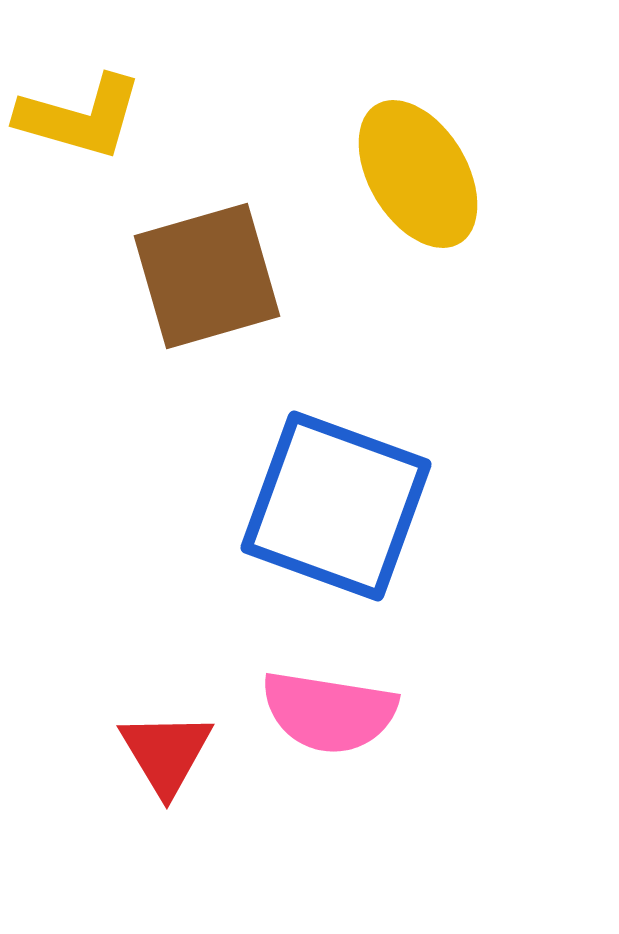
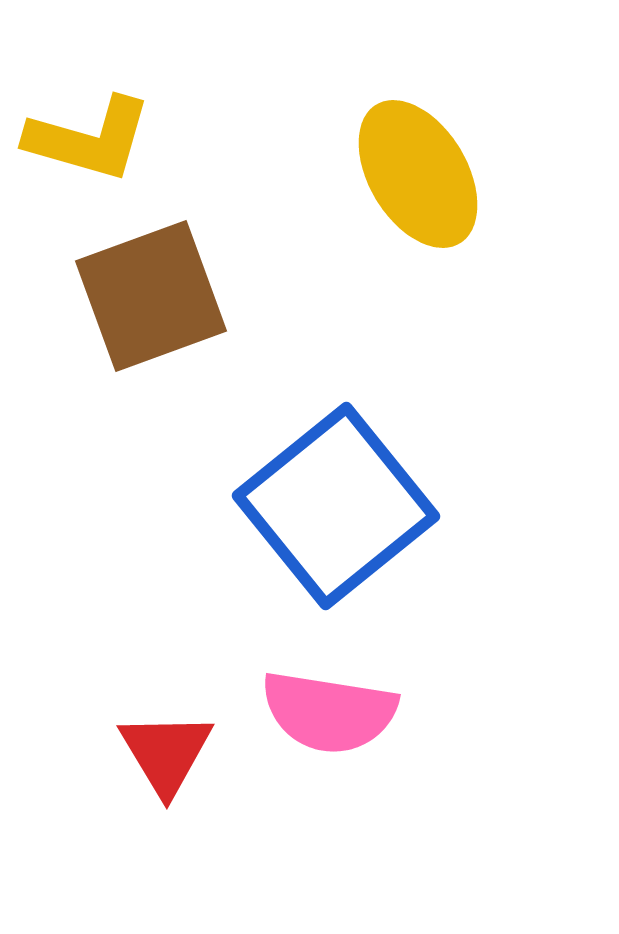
yellow L-shape: moved 9 px right, 22 px down
brown square: moved 56 px left, 20 px down; rotated 4 degrees counterclockwise
blue square: rotated 31 degrees clockwise
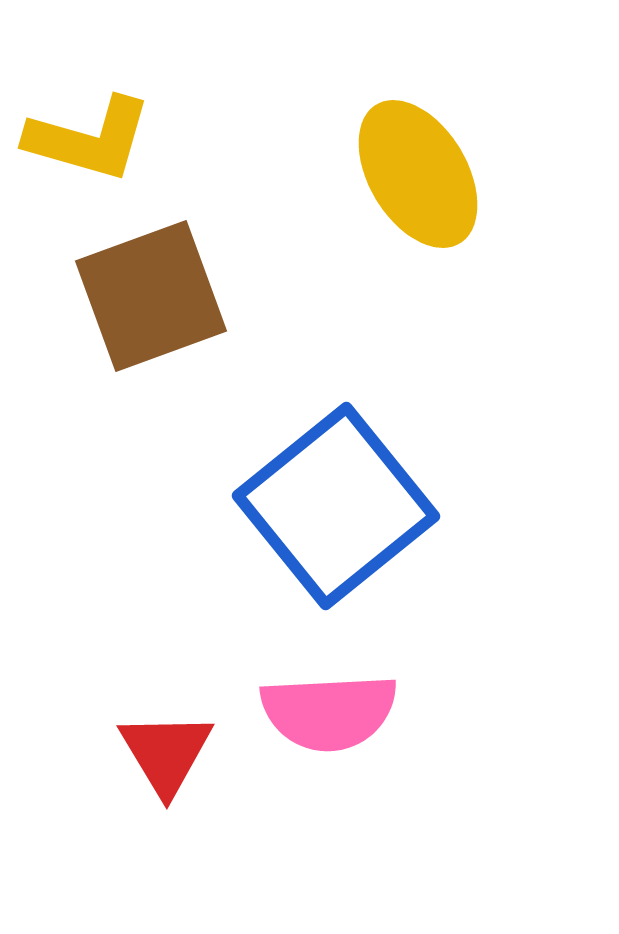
pink semicircle: rotated 12 degrees counterclockwise
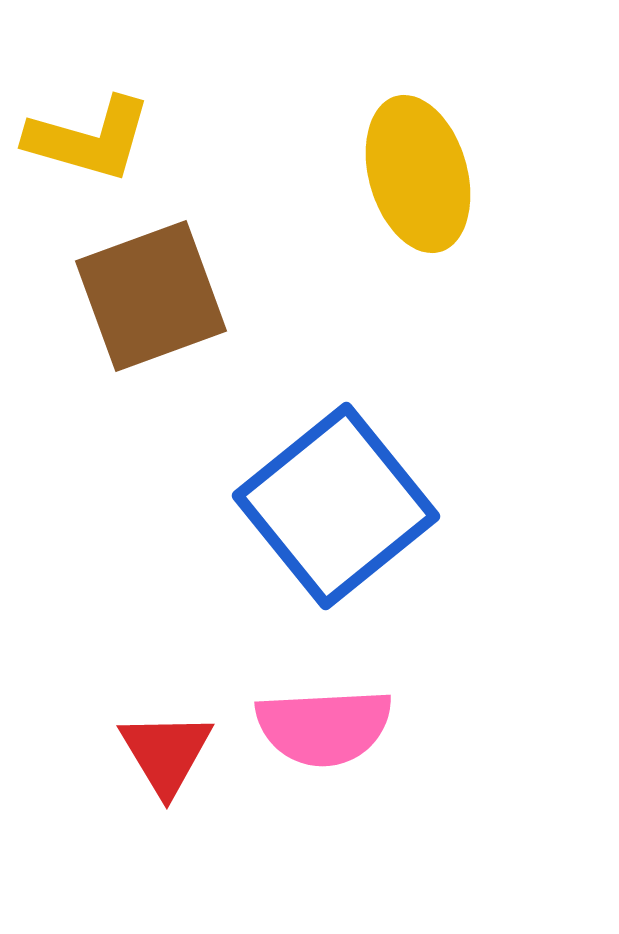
yellow ellipse: rotated 15 degrees clockwise
pink semicircle: moved 5 px left, 15 px down
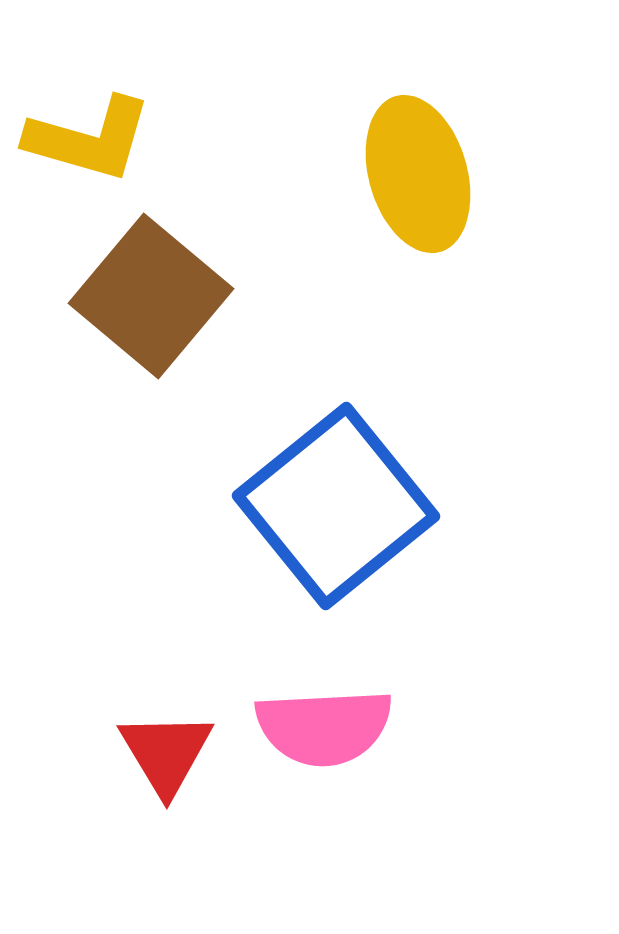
brown square: rotated 30 degrees counterclockwise
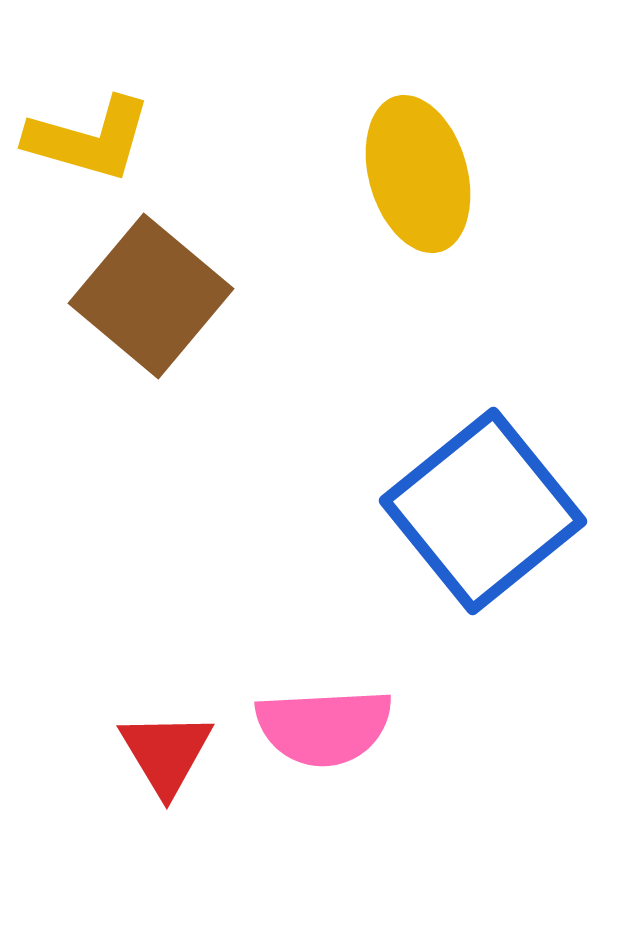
blue square: moved 147 px right, 5 px down
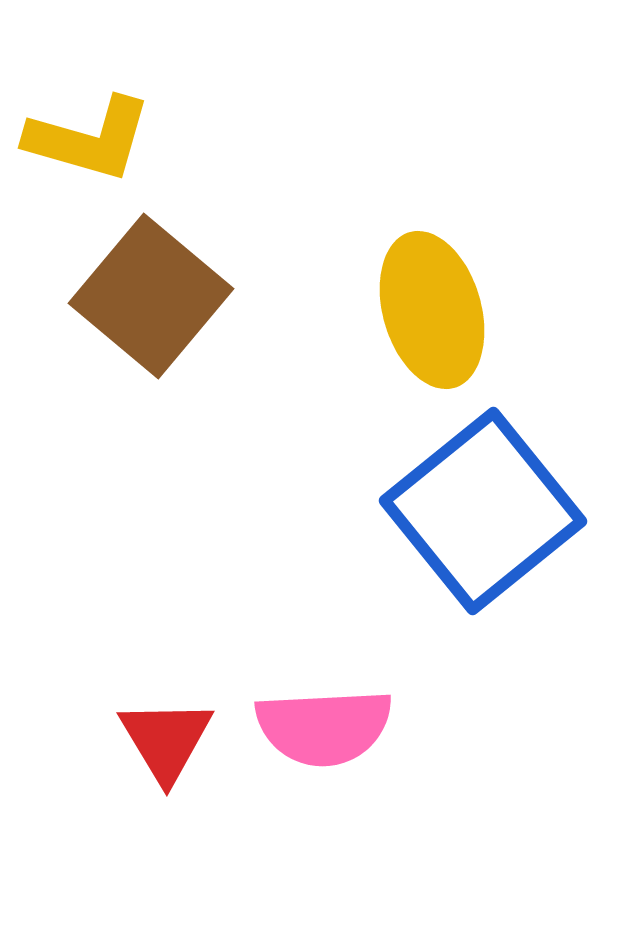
yellow ellipse: moved 14 px right, 136 px down
red triangle: moved 13 px up
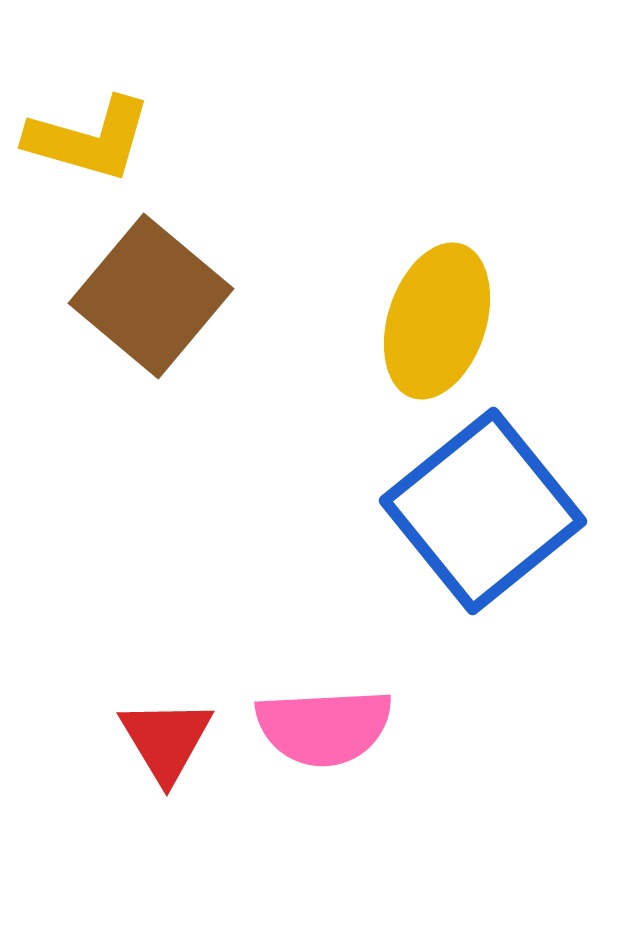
yellow ellipse: moved 5 px right, 11 px down; rotated 34 degrees clockwise
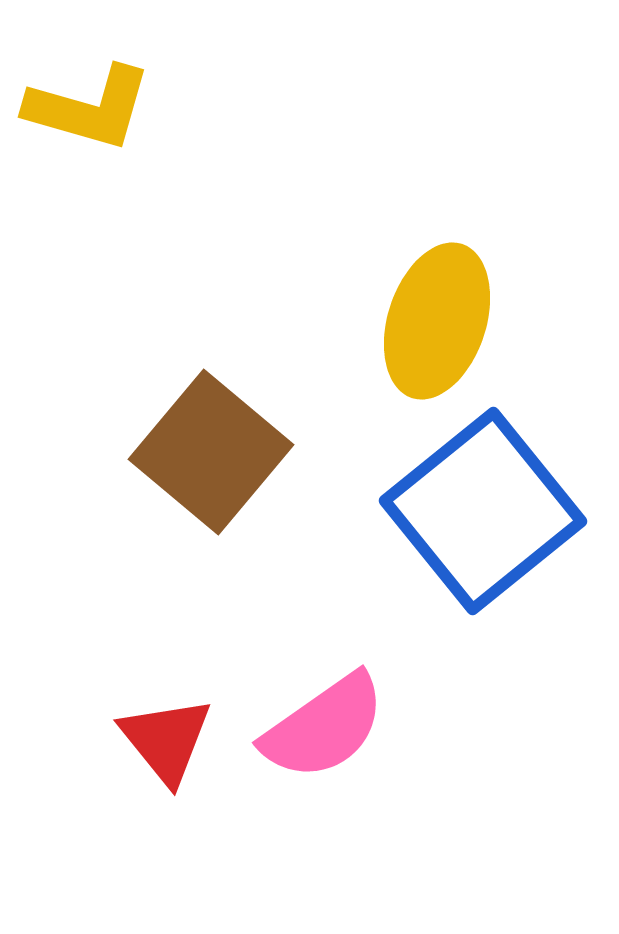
yellow L-shape: moved 31 px up
brown square: moved 60 px right, 156 px down
pink semicircle: rotated 32 degrees counterclockwise
red triangle: rotated 8 degrees counterclockwise
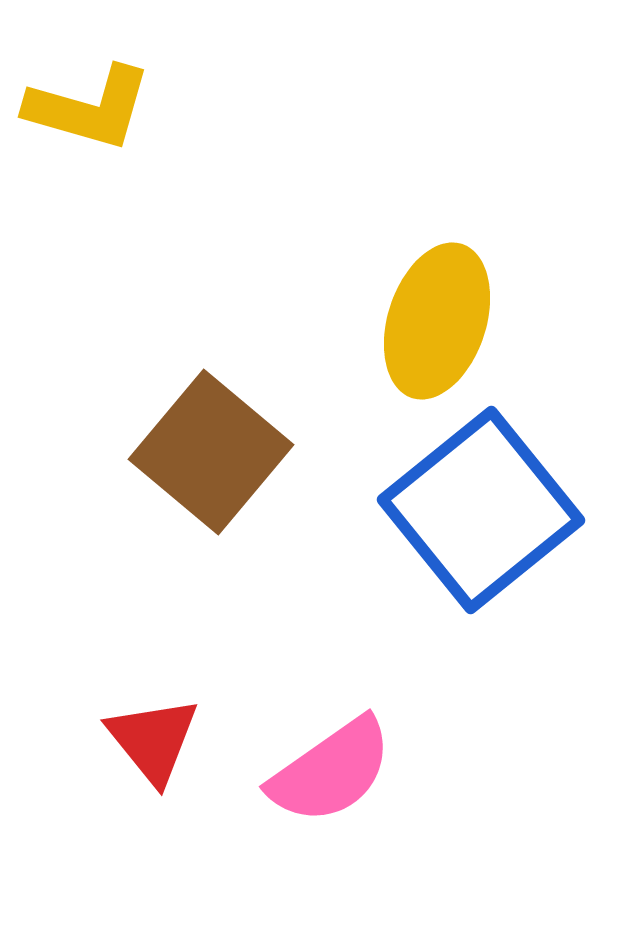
blue square: moved 2 px left, 1 px up
pink semicircle: moved 7 px right, 44 px down
red triangle: moved 13 px left
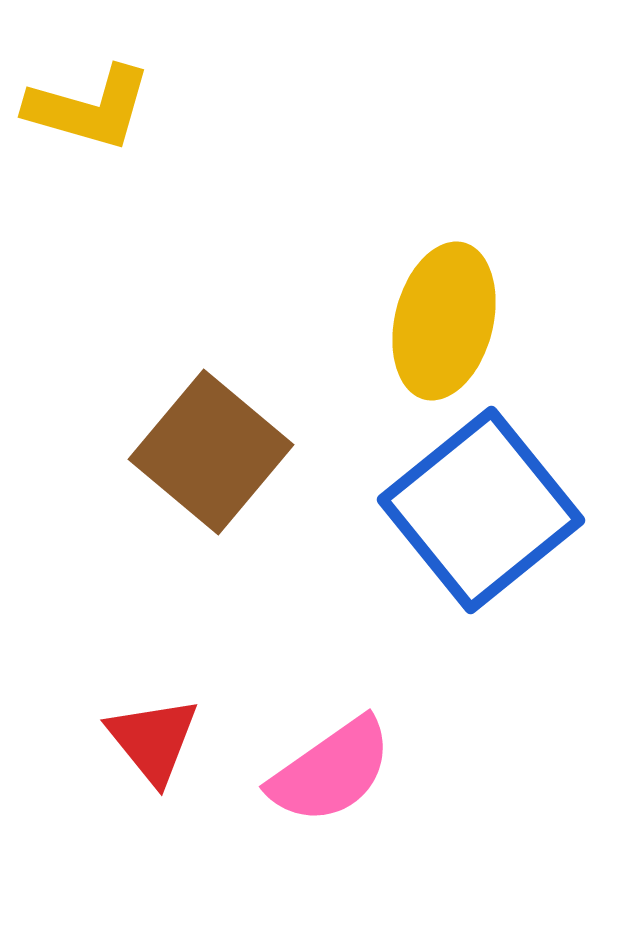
yellow ellipse: moved 7 px right; rotated 4 degrees counterclockwise
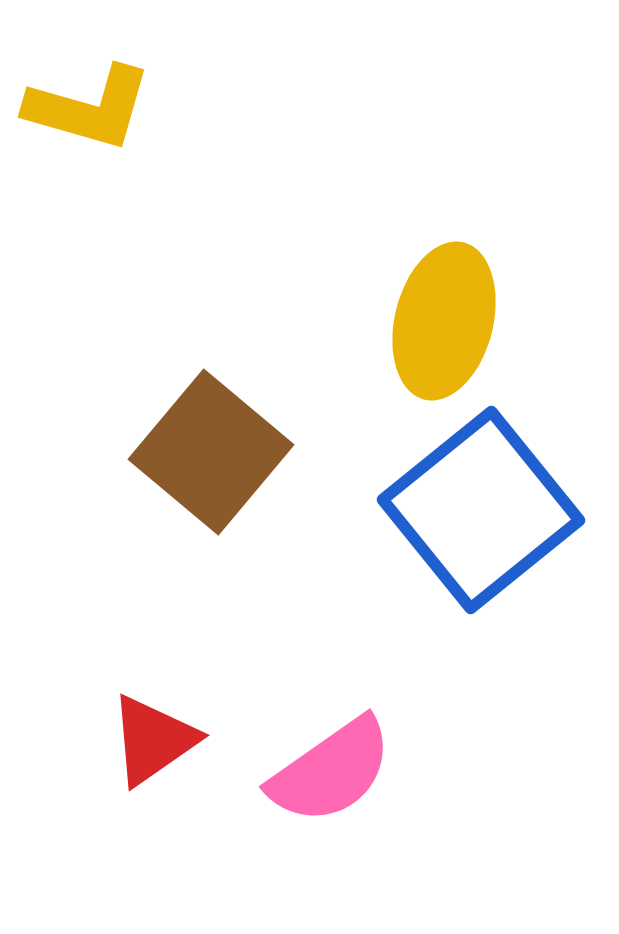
red triangle: rotated 34 degrees clockwise
